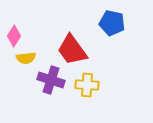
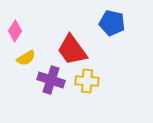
pink diamond: moved 1 px right, 5 px up
yellow semicircle: rotated 24 degrees counterclockwise
yellow cross: moved 4 px up
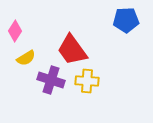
blue pentagon: moved 14 px right, 3 px up; rotated 15 degrees counterclockwise
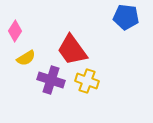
blue pentagon: moved 3 px up; rotated 10 degrees clockwise
yellow cross: rotated 15 degrees clockwise
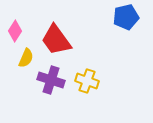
blue pentagon: rotated 20 degrees counterclockwise
red trapezoid: moved 16 px left, 10 px up
yellow semicircle: rotated 36 degrees counterclockwise
